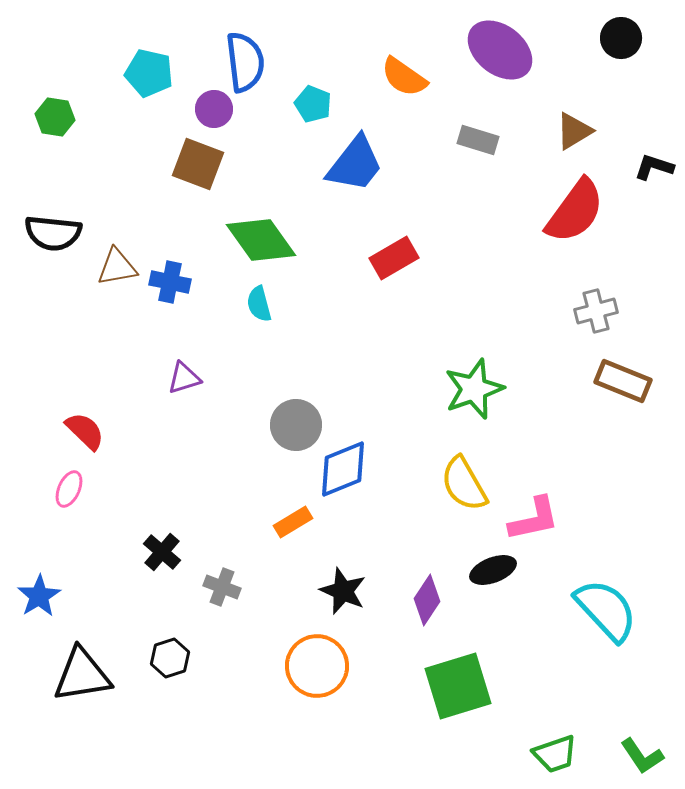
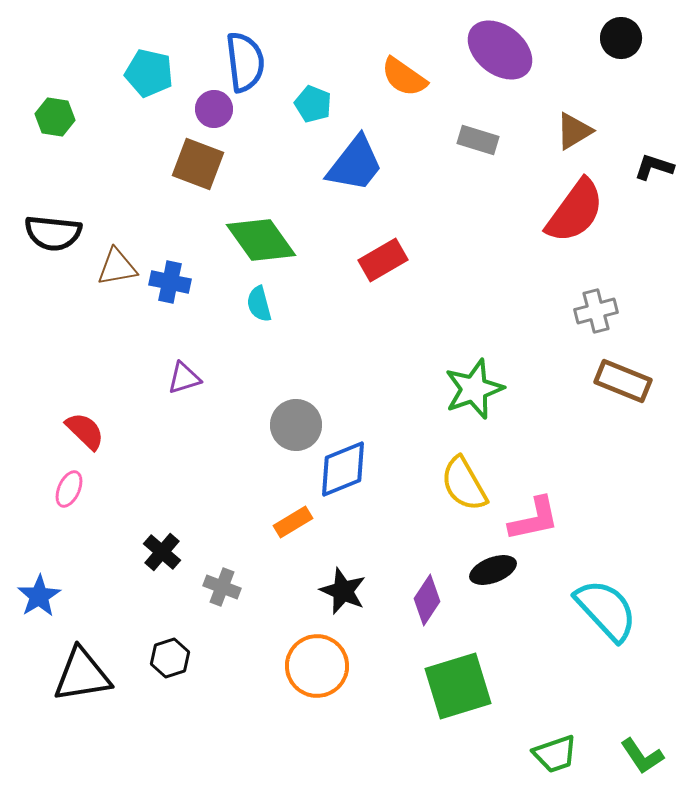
red rectangle at (394, 258): moved 11 px left, 2 px down
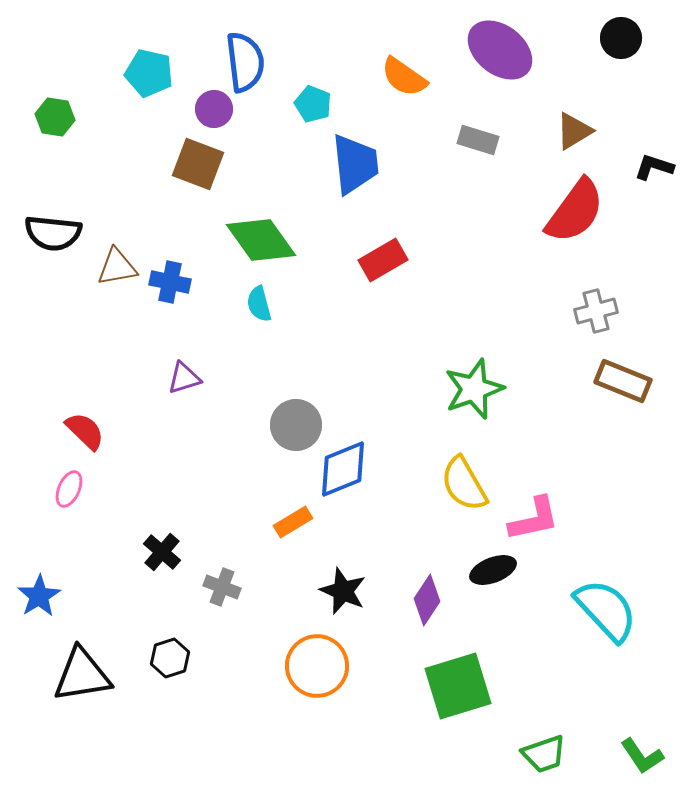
blue trapezoid at (355, 164): rotated 44 degrees counterclockwise
green trapezoid at (555, 754): moved 11 px left
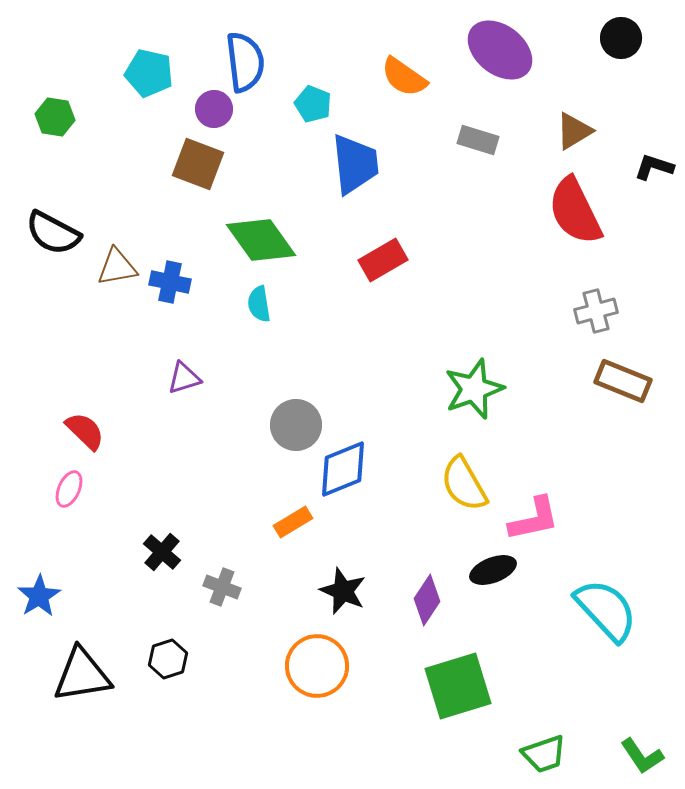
red semicircle at (575, 211): rotated 118 degrees clockwise
black semicircle at (53, 233): rotated 22 degrees clockwise
cyan semicircle at (259, 304): rotated 6 degrees clockwise
black hexagon at (170, 658): moved 2 px left, 1 px down
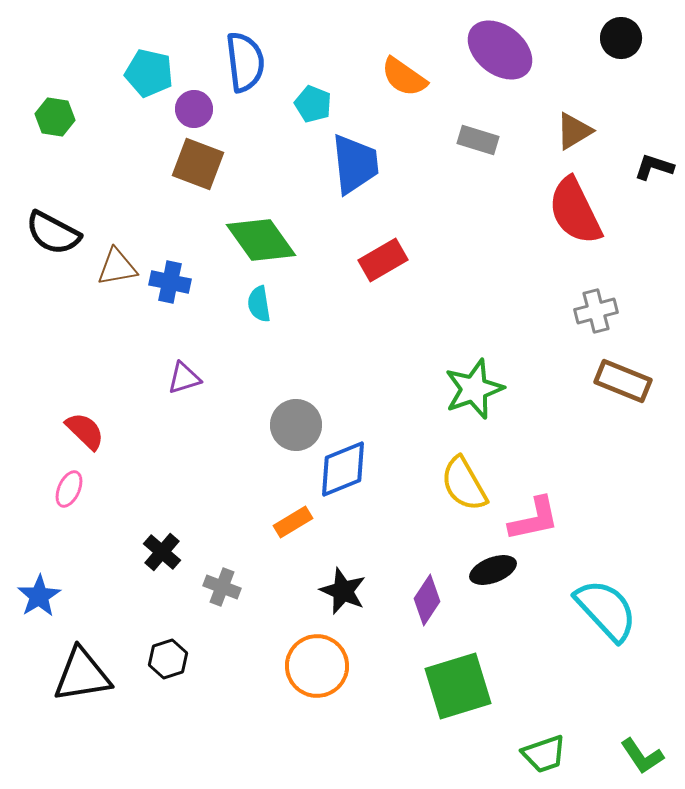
purple circle at (214, 109): moved 20 px left
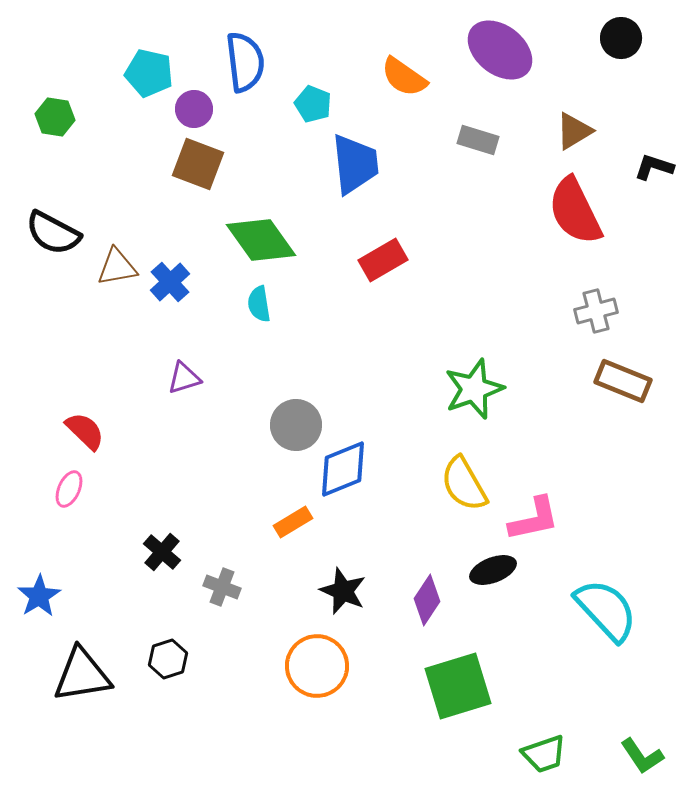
blue cross at (170, 282): rotated 36 degrees clockwise
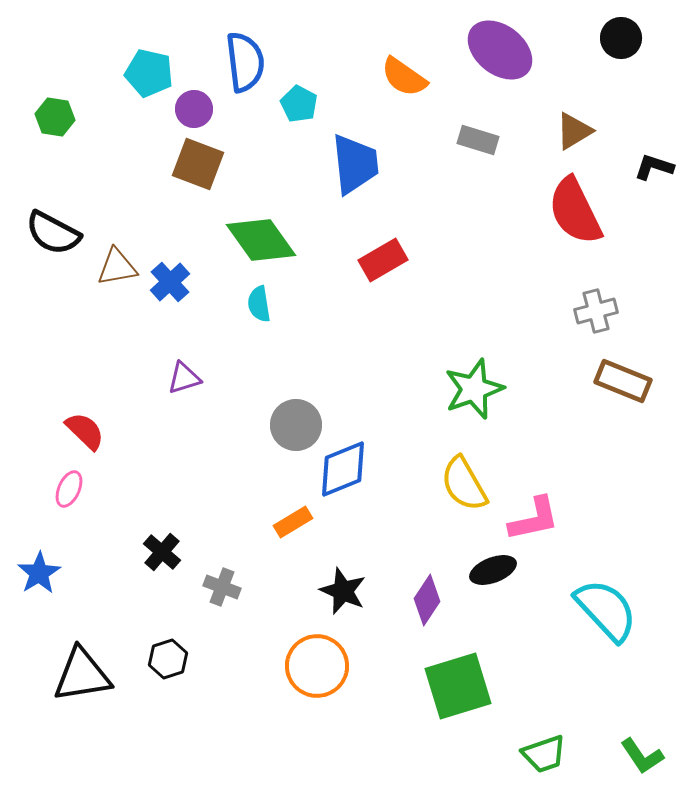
cyan pentagon at (313, 104): moved 14 px left; rotated 6 degrees clockwise
blue star at (39, 596): moved 23 px up
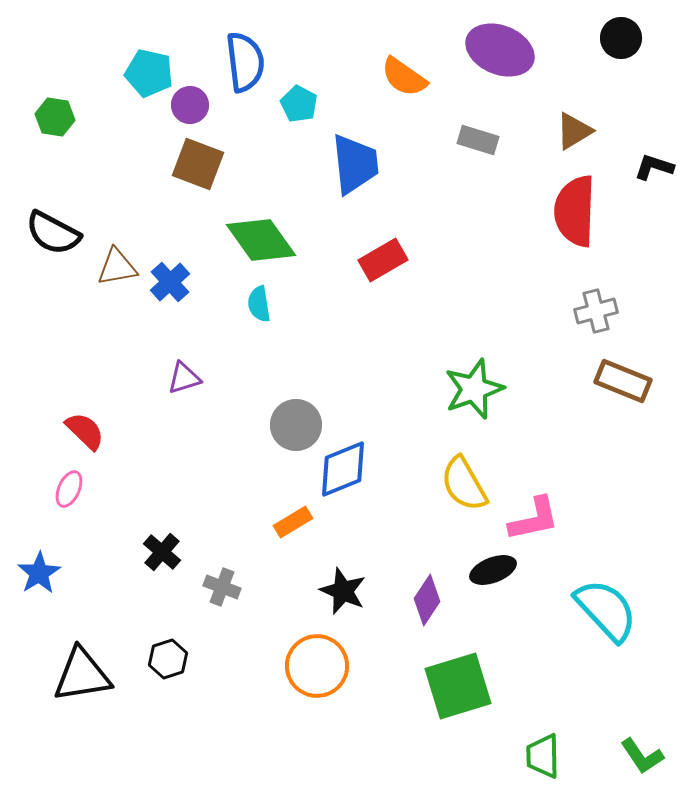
purple ellipse at (500, 50): rotated 16 degrees counterclockwise
purple circle at (194, 109): moved 4 px left, 4 px up
red semicircle at (575, 211): rotated 28 degrees clockwise
green trapezoid at (544, 754): moved 1 px left, 2 px down; rotated 108 degrees clockwise
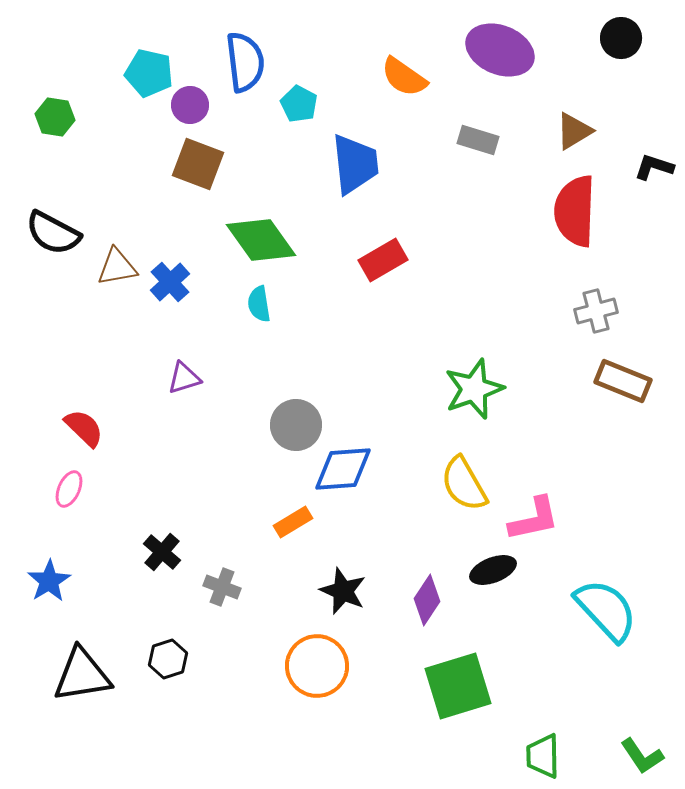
red semicircle at (85, 431): moved 1 px left, 3 px up
blue diamond at (343, 469): rotated 18 degrees clockwise
blue star at (39, 573): moved 10 px right, 8 px down
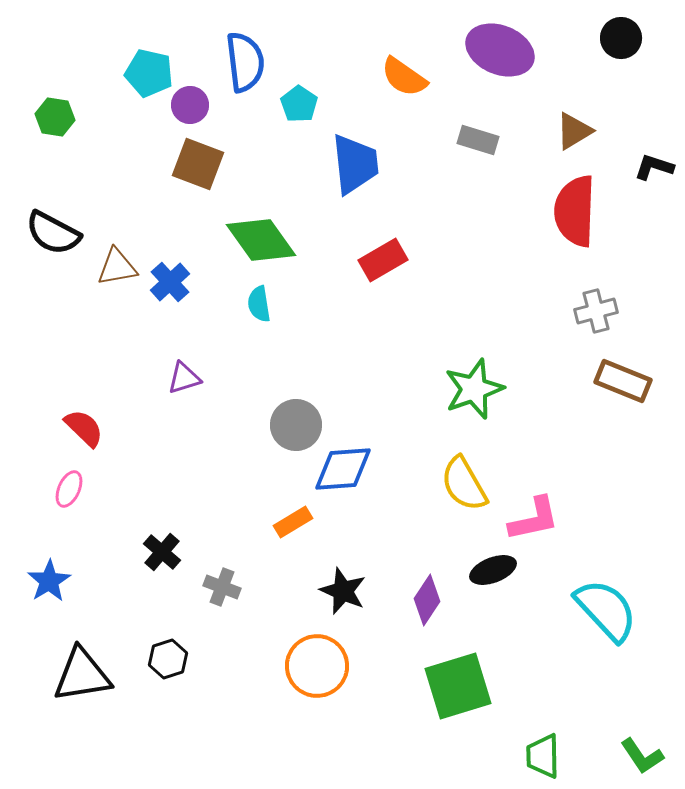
cyan pentagon at (299, 104): rotated 6 degrees clockwise
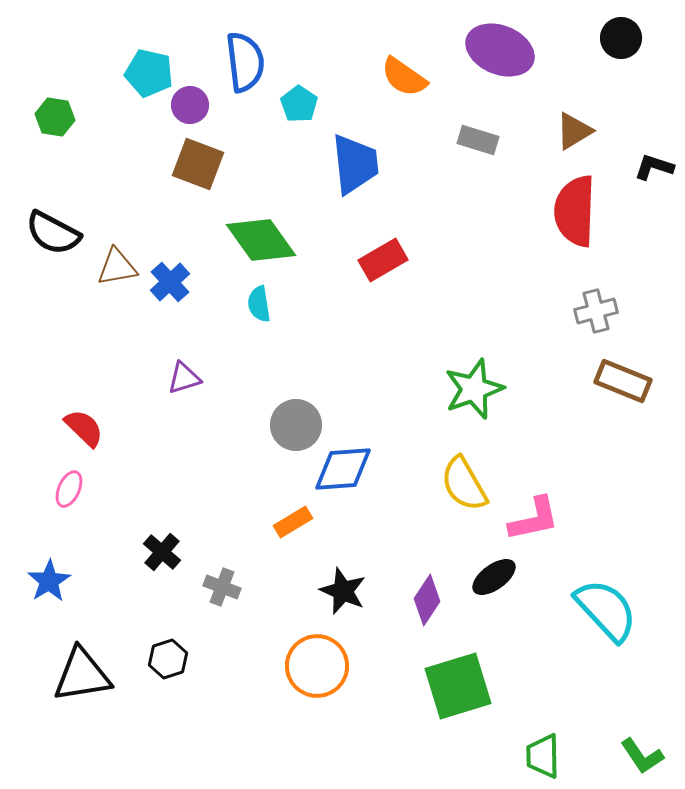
black ellipse at (493, 570): moved 1 px right, 7 px down; rotated 15 degrees counterclockwise
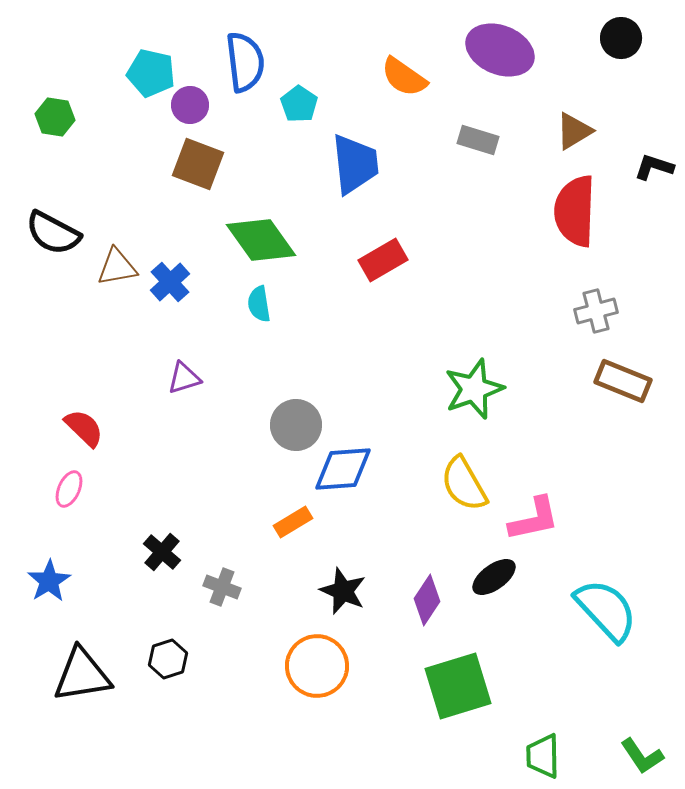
cyan pentagon at (149, 73): moved 2 px right
